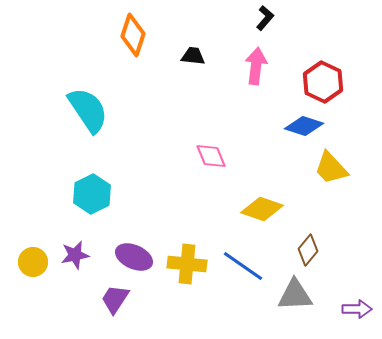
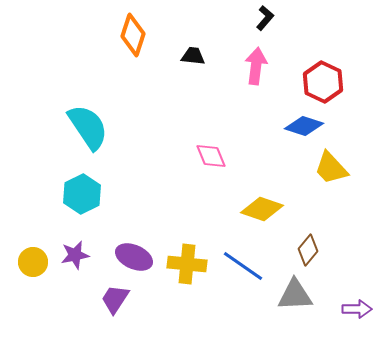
cyan semicircle: moved 17 px down
cyan hexagon: moved 10 px left
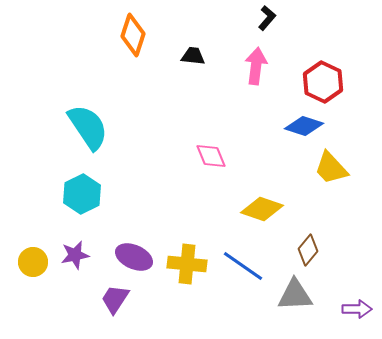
black L-shape: moved 2 px right
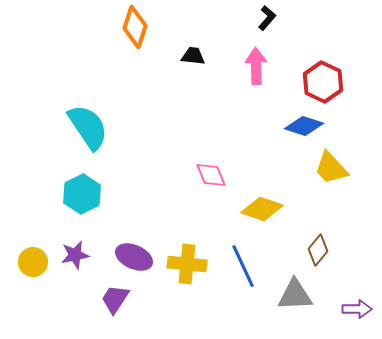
orange diamond: moved 2 px right, 8 px up
pink arrow: rotated 9 degrees counterclockwise
pink diamond: moved 19 px down
brown diamond: moved 10 px right
blue line: rotated 30 degrees clockwise
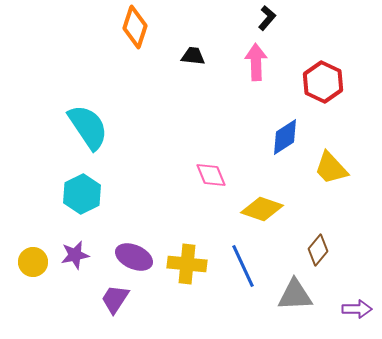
pink arrow: moved 4 px up
blue diamond: moved 19 px left, 11 px down; rotated 51 degrees counterclockwise
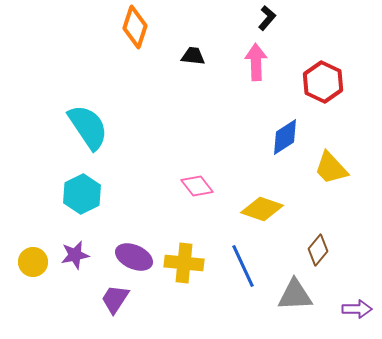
pink diamond: moved 14 px left, 11 px down; rotated 16 degrees counterclockwise
yellow cross: moved 3 px left, 1 px up
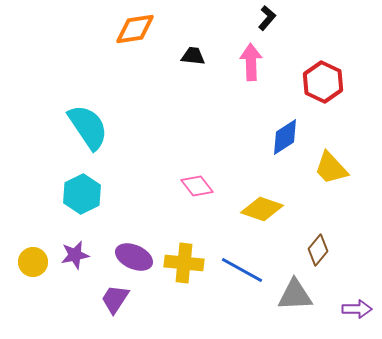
orange diamond: moved 2 px down; rotated 63 degrees clockwise
pink arrow: moved 5 px left
blue line: moved 1 px left, 4 px down; rotated 36 degrees counterclockwise
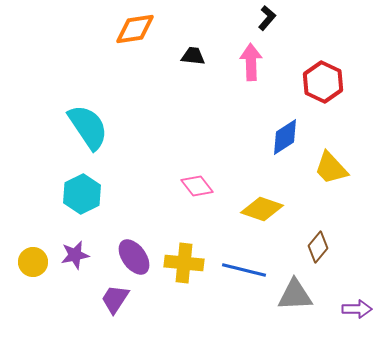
brown diamond: moved 3 px up
purple ellipse: rotated 30 degrees clockwise
blue line: moved 2 px right; rotated 15 degrees counterclockwise
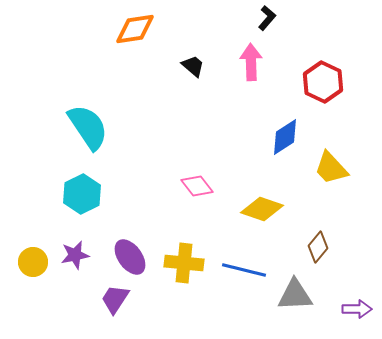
black trapezoid: moved 10 px down; rotated 35 degrees clockwise
purple ellipse: moved 4 px left
